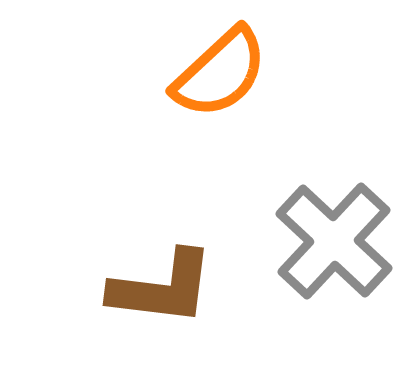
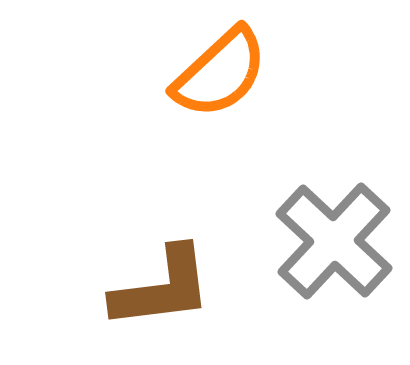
brown L-shape: rotated 14 degrees counterclockwise
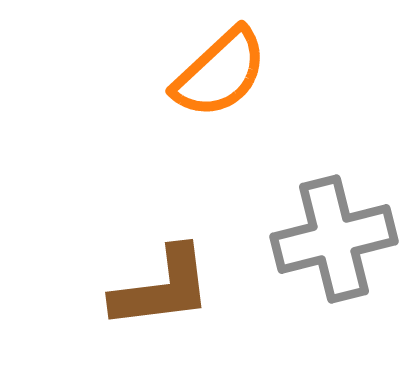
gray cross: moved 2 px up; rotated 33 degrees clockwise
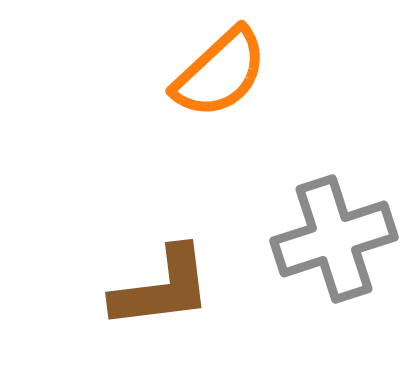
gray cross: rotated 4 degrees counterclockwise
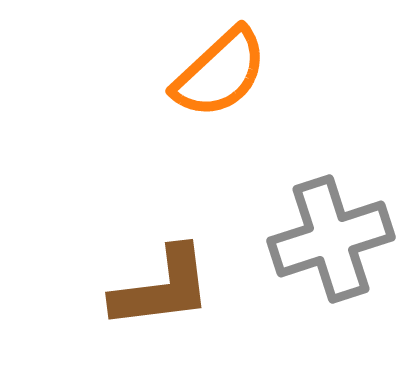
gray cross: moved 3 px left
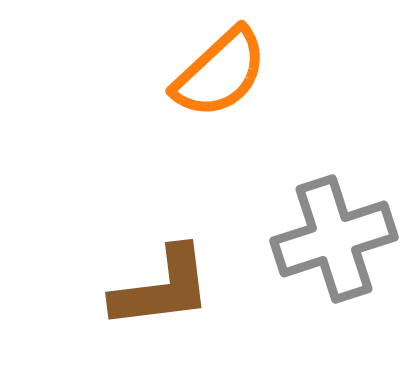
gray cross: moved 3 px right
